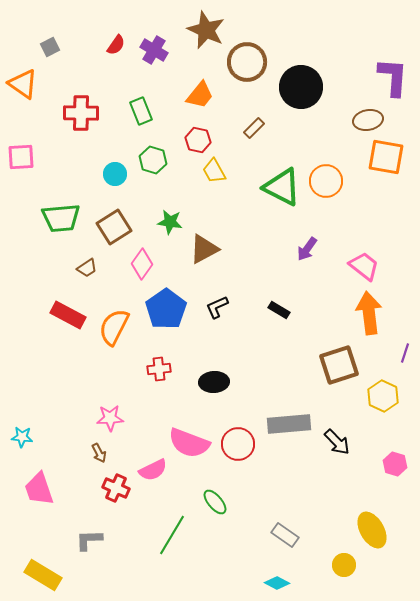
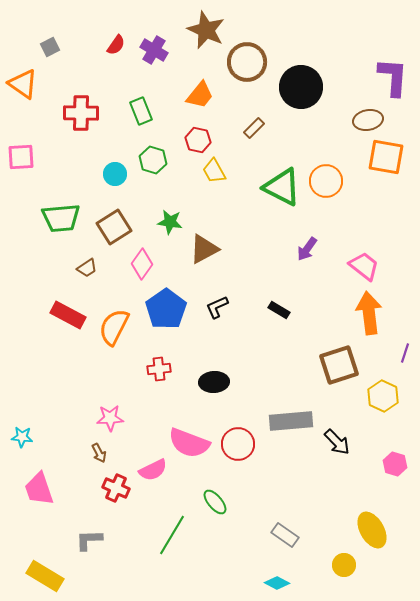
gray rectangle at (289, 424): moved 2 px right, 3 px up
yellow rectangle at (43, 575): moved 2 px right, 1 px down
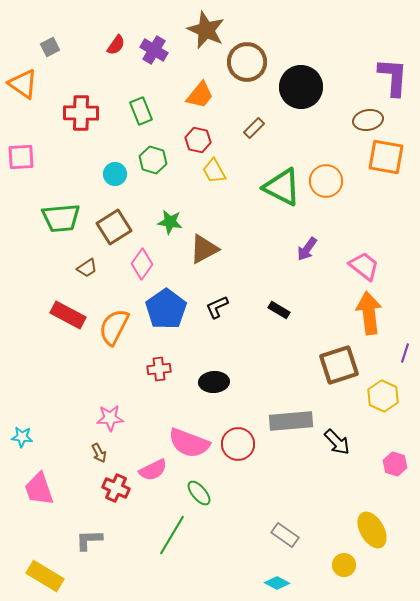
green ellipse at (215, 502): moved 16 px left, 9 px up
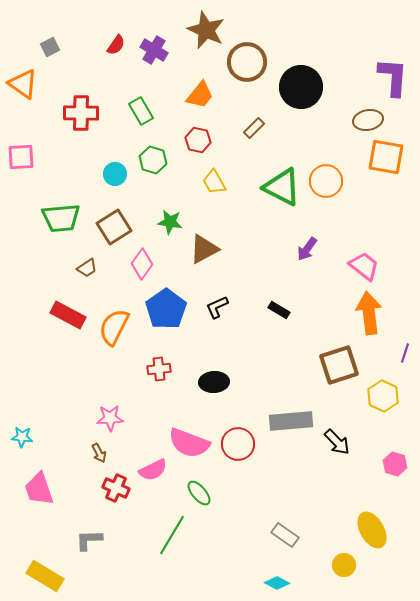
green rectangle at (141, 111): rotated 8 degrees counterclockwise
yellow trapezoid at (214, 171): moved 11 px down
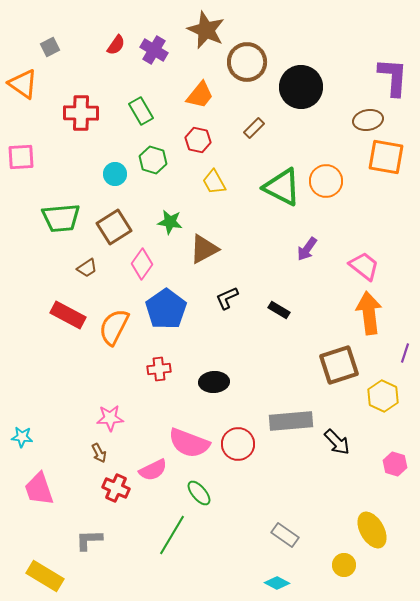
black L-shape at (217, 307): moved 10 px right, 9 px up
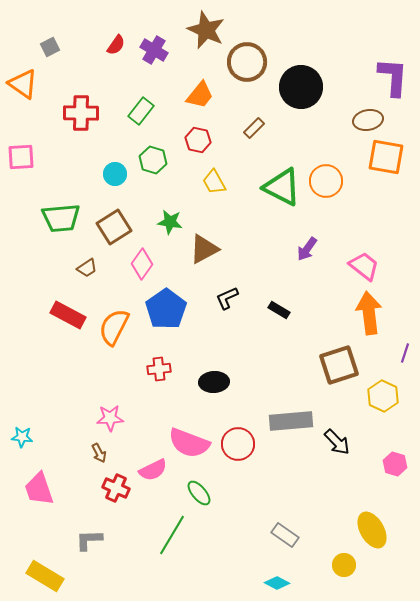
green rectangle at (141, 111): rotated 68 degrees clockwise
